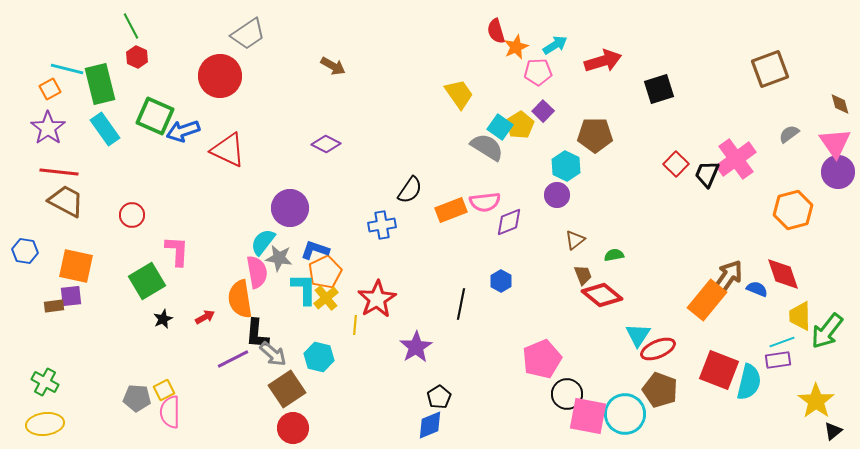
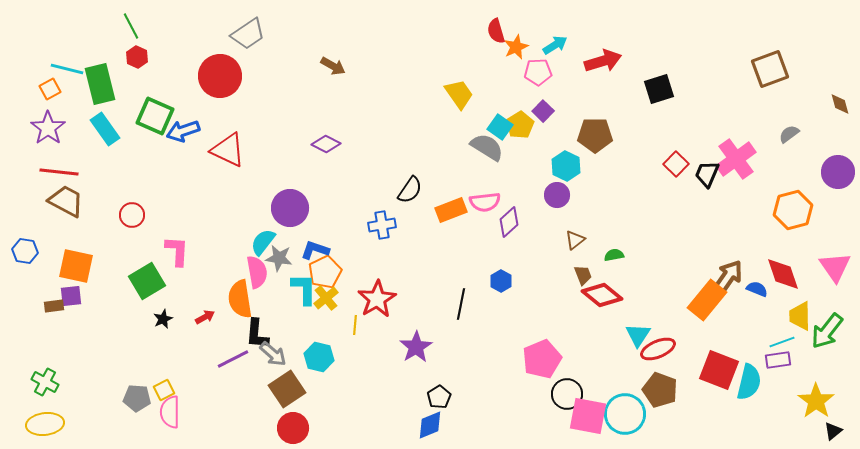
pink triangle at (835, 143): moved 124 px down
purple diamond at (509, 222): rotated 20 degrees counterclockwise
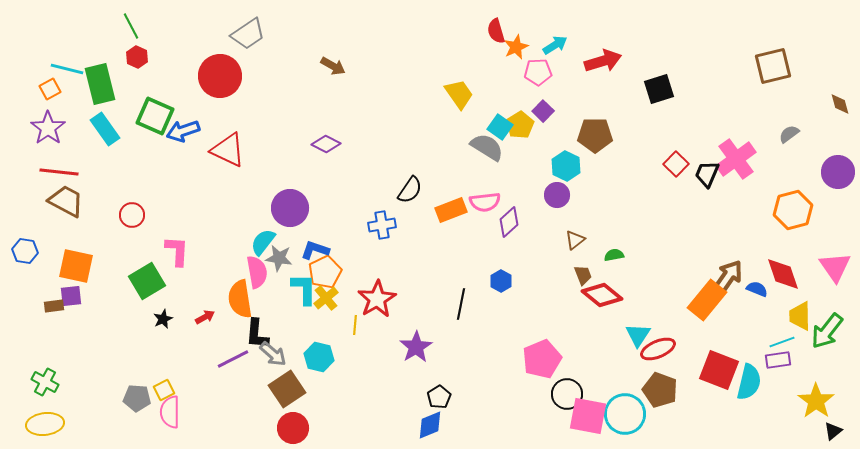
brown square at (770, 69): moved 3 px right, 3 px up; rotated 6 degrees clockwise
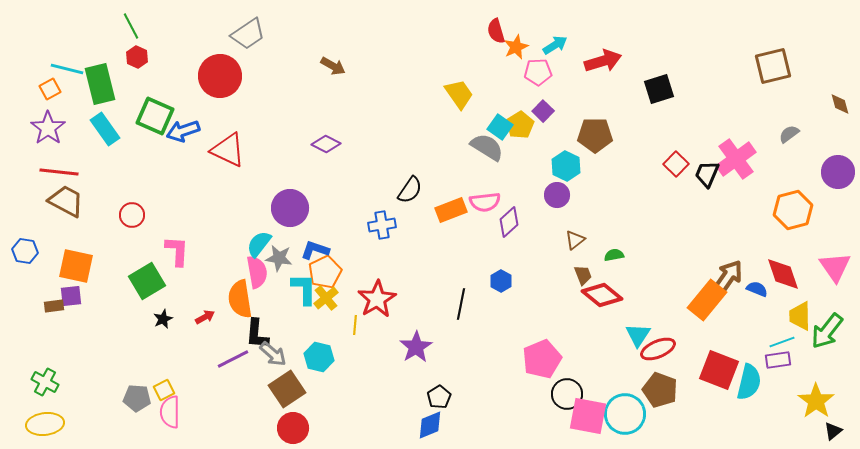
cyan semicircle at (263, 242): moved 4 px left, 2 px down
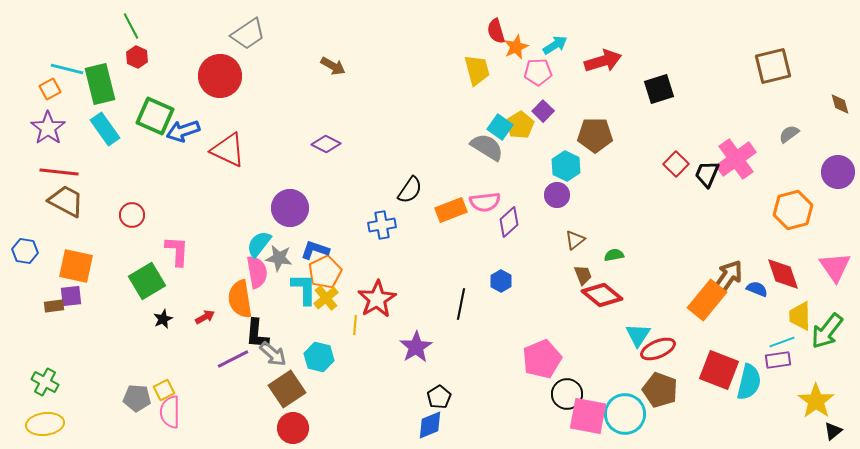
yellow trapezoid at (459, 94): moved 18 px right, 24 px up; rotated 20 degrees clockwise
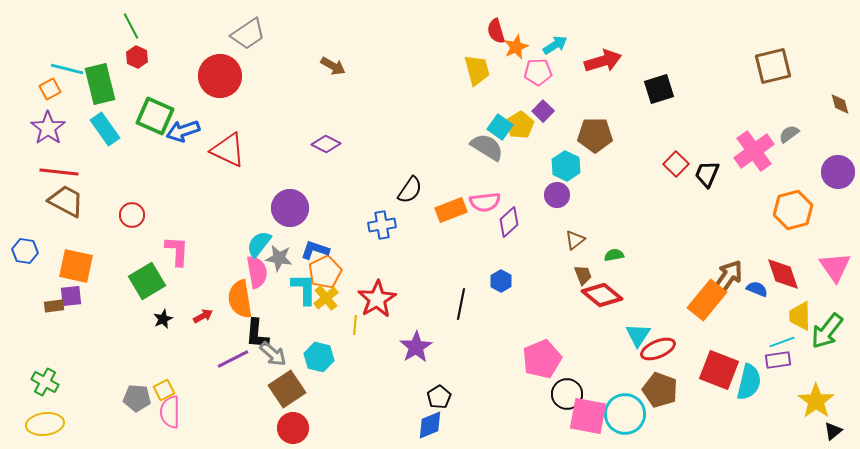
pink cross at (736, 159): moved 18 px right, 8 px up
red arrow at (205, 317): moved 2 px left, 1 px up
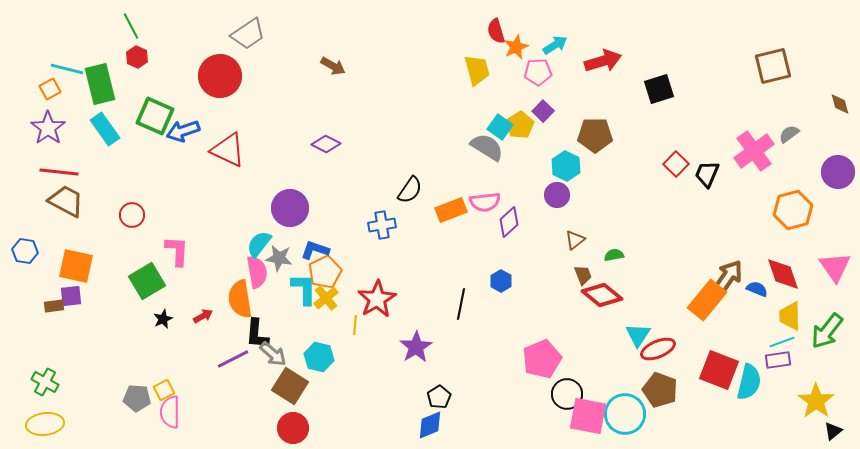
yellow trapezoid at (800, 316): moved 10 px left
brown square at (287, 389): moved 3 px right, 3 px up; rotated 24 degrees counterclockwise
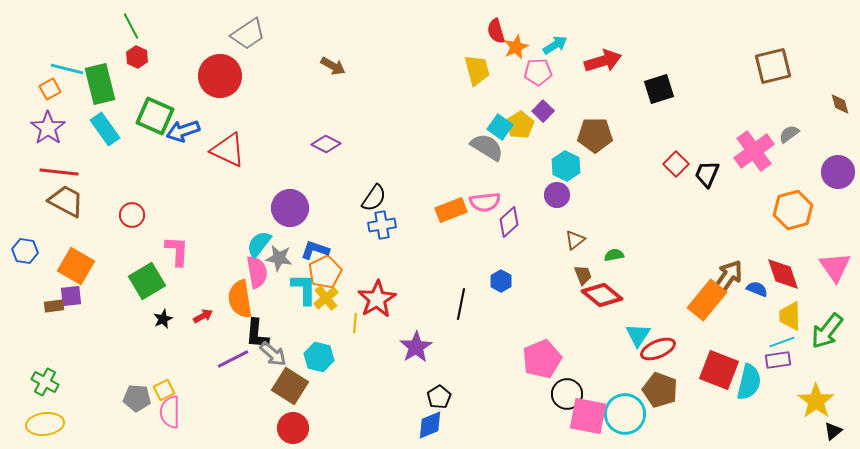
black semicircle at (410, 190): moved 36 px left, 8 px down
orange square at (76, 266): rotated 18 degrees clockwise
yellow line at (355, 325): moved 2 px up
